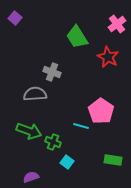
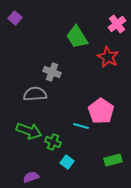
green rectangle: rotated 24 degrees counterclockwise
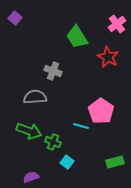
gray cross: moved 1 px right, 1 px up
gray semicircle: moved 3 px down
green rectangle: moved 2 px right, 2 px down
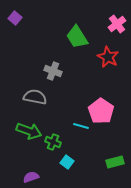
gray semicircle: rotated 15 degrees clockwise
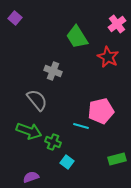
gray semicircle: moved 2 px right, 3 px down; rotated 40 degrees clockwise
pink pentagon: rotated 25 degrees clockwise
green rectangle: moved 2 px right, 3 px up
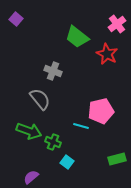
purple square: moved 1 px right, 1 px down
green trapezoid: rotated 20 degrees counterclockwise
red star: moved 1 px left, 3 px up
gray semicircle: moved 3 px right, 1 px up
purple semicircle: rotated 21 degrees counterclockwise
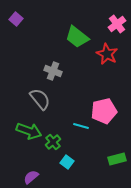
pink pentagon: moved 3 px right
green cross: rotated 28 degrees clockwise
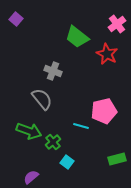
gray semicircle: moved 2 px right
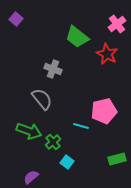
gray cross: moved 2 px up
